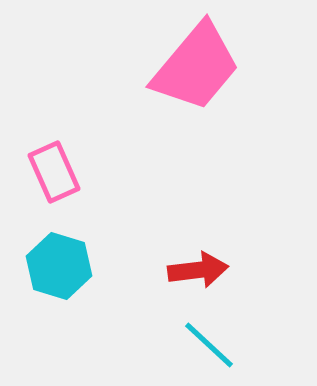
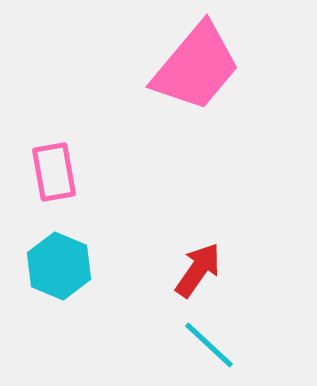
pink rectangle: rotated 14 degrees clockwise
cyan hexagon: rotated 6 degrees clockwise
red arrow: rotated 48 degrees counterclockwise
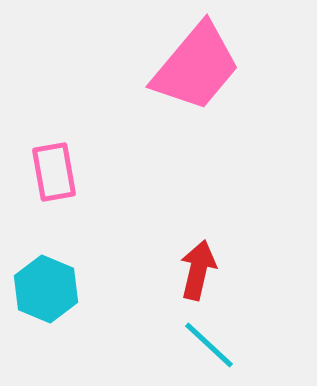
cyan hexagon: moved 13 px left, 23 px down
red arrow: rotated 22 degrees counterclockwise
